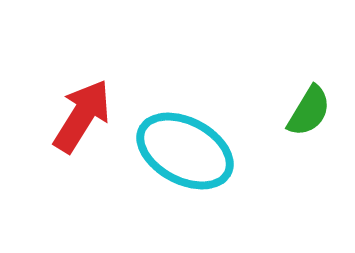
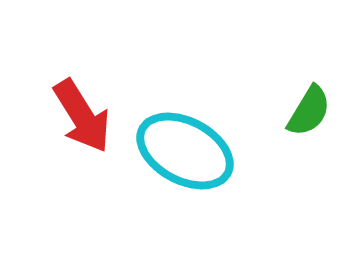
red arrow: rotated 116 degrees clockwise
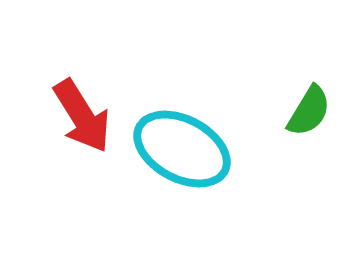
cyan ellipse: moved 3 px left, 2 px up
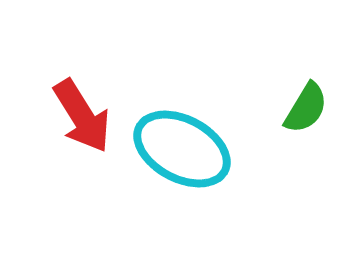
green semicircle: moved 3 px left, 3 px up
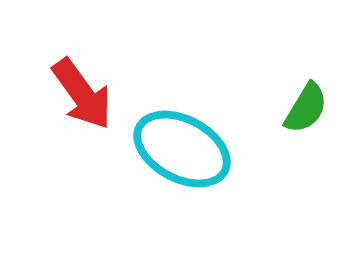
red arrow: moved 22 px up; rotated 4 degrees counterclockwise
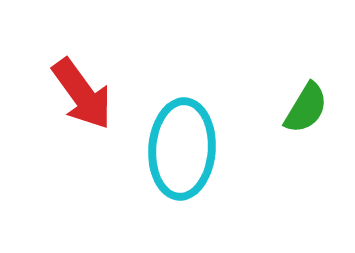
cyan ellipse: rotated 66 degrees clockwise
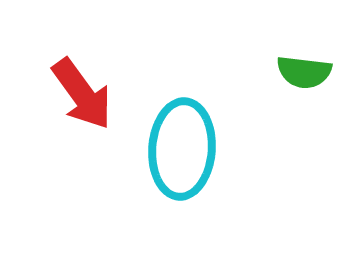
green semicircle: moved 2 px left, 36 px up; rotated 66 degrees clockwise
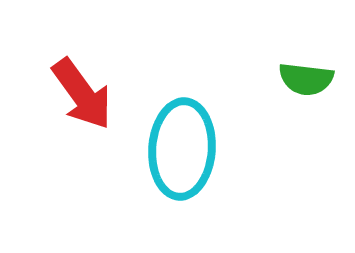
green semicircle: moved 2 px right, 7 px down
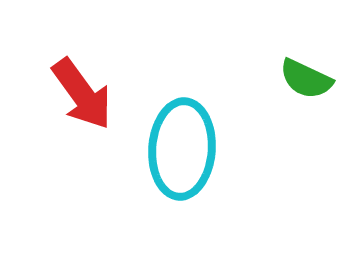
green semicircle: rotated 18 degrees clockwise
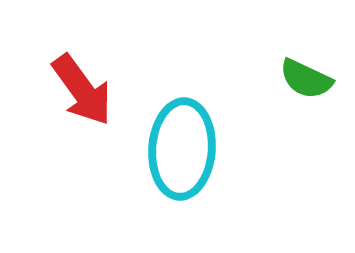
red arrow: moved 4 px up
